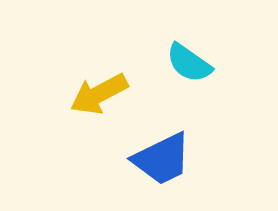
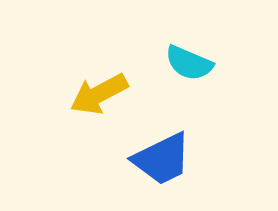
cyan semicircle: rotated 12 degrees counterclockwise
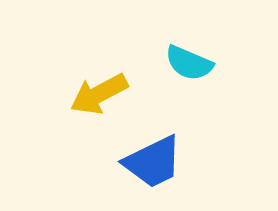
blue trapezoid: moved 9 px left, 3 px down
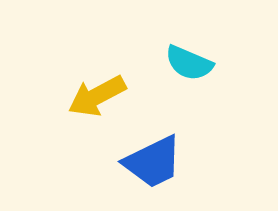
yellow arrow: moved 2 px left, 2 px down
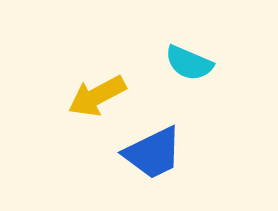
blue trapezoid: moved 9 px up
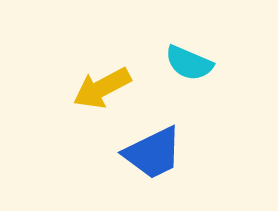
yellow arrow: moved 5 px right, 8 px up
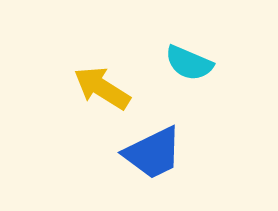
yellow arrow: rotated 60 degrees clockwise
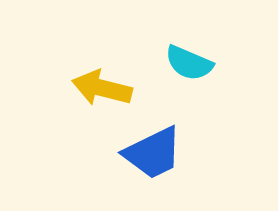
yellow arrow: rotated 18 degrees counterclockwise
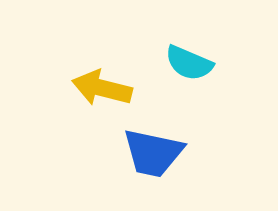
blue trapezoid: rotated 38 degrees clockwise
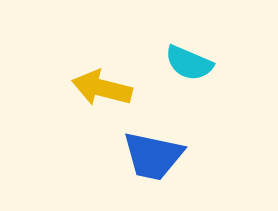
blue trapezoid: moved 3 px down
